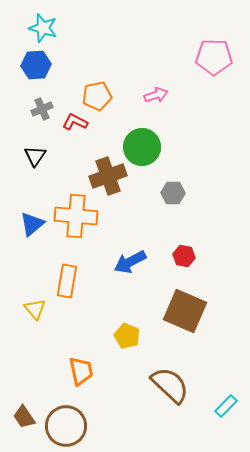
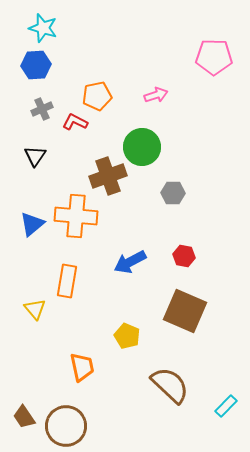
orange trapezoid: moved 1 px right, 4 px up
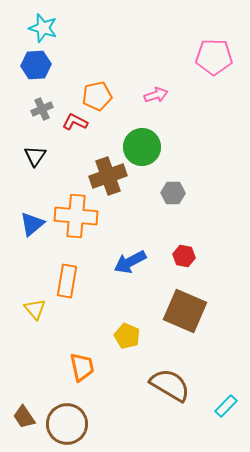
brown semicircle: rotated 12 degrees counterclockwise
brown circle: moved 1 px right, 2 px up
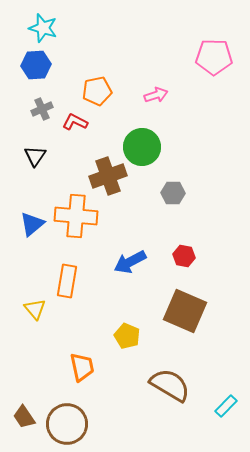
orange pentagon: moved 5 px up
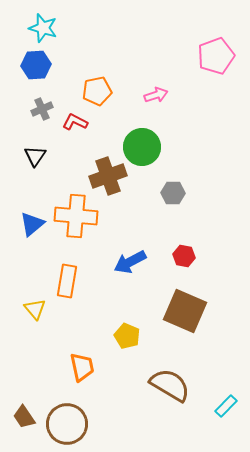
pink pentagon: moved 2 px right, 1 px up; rotated 21 degrees counterclockwise
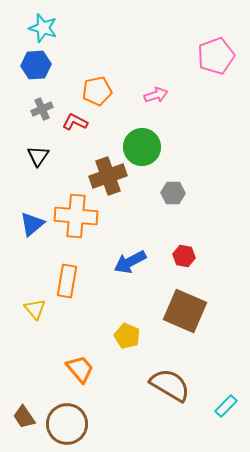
black triangle: moved 3 px right
orange trapezoid: moved 2 px left, 2 px down; rotated 28 degrees counterclockwise
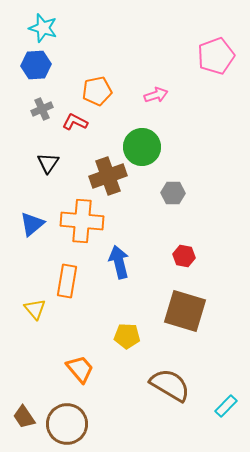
black triangle: moved 10 px right, 7 px down
orange cross: moved 6 px right, 5 px down
blue arrow: moved 11 px left; rotated 104 degrees clockwise
brown square: rotated 6 degrees counterclockwise
yellow pentagon: rotated 20 degrees counterclockwise
